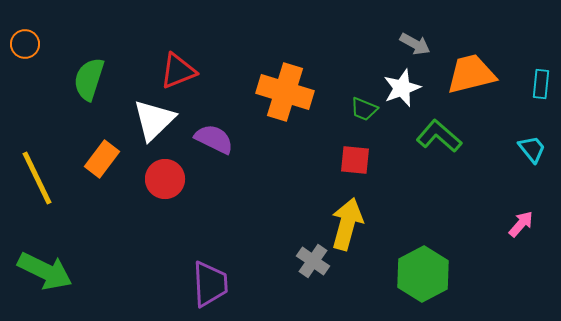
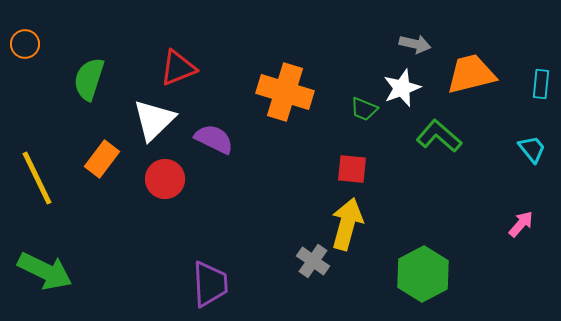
gray arrow: rotated 16 degrees counterclockwise
red triangle: moved 3 px up
red square: moved 3 px left, 9 px down
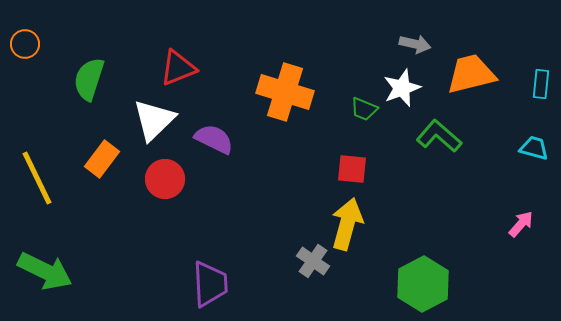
cyan trapezoid: moved 2 px right, 1 px up; rotated 36 degrees counterclockwise
green hexagon: moved 10 px down
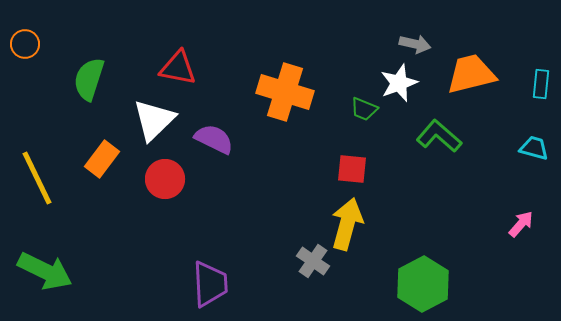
red triangle: rotated 33 degrees clockwise
white star: moved 3 px left, 5 px up
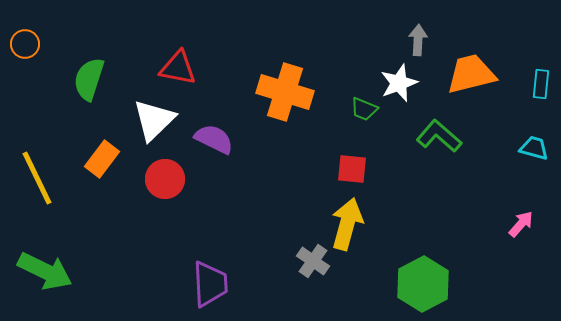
gray arrow: moved 3 px right, 4 px up; rotated 100 degrees counterclockwise
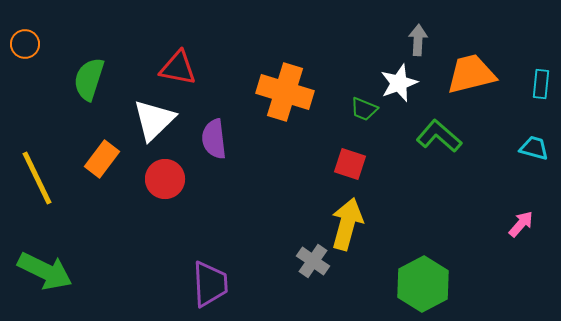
purple semicircle: rotated 123 degrees counterclockwise
red square: moved 2 px left, 5 px up; rotated 12 degrees clockwise
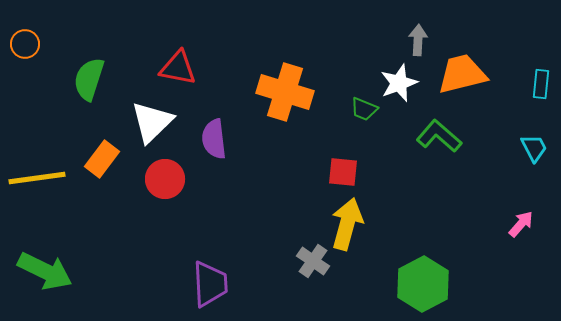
orange trapezoid: moved 9 px left
white triangle: moved 2 px left, 2 px down
cyan trapezoid: rotated 48 degrees clockwise
red square: moved 7 px left, 8 px down; rotated 12 degrees counterclockwise
yellow line: rotated 72 degrees counterclockwise
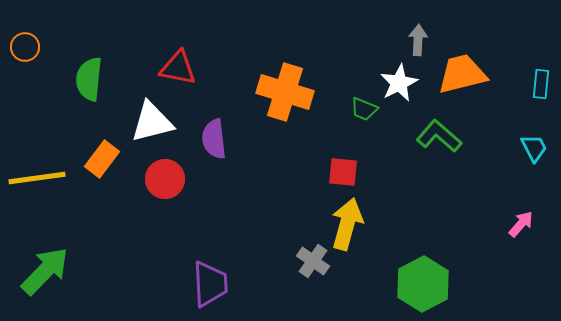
orange circle: moved 3 px down
green semicircle: rotated 12 degrees counterclockwise
white star: rotated 6 degrees counterclockwise
white triangle: rotated 30 degrees clockwise
green arrow: rotated 72 degrees counterclockwise
